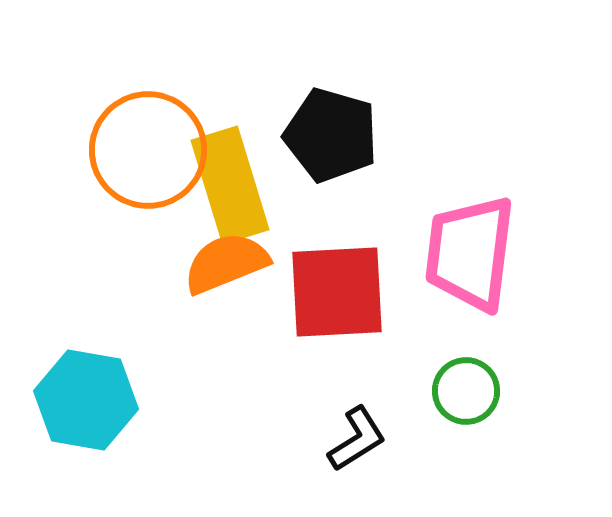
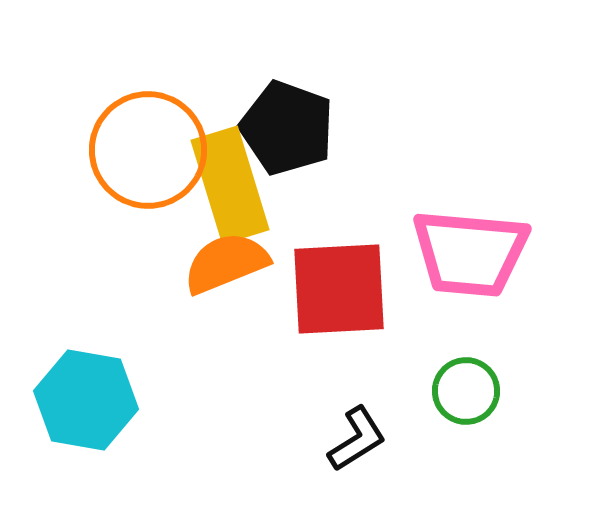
black pentagon: moved 44 px left, 7 px up; rotated 4 degrees clockwise
pink trapezoid: rotated 92 degrees counterclockwise
red square: moved 2 px right, 3 px up
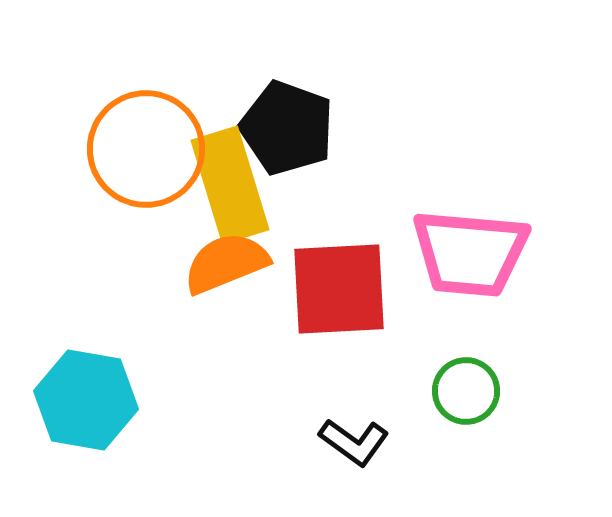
orange circle: moved 2 px left, 1 px up
black L-shape: moved 3 px left, 3 px down; rotated 68 degrees clockwise
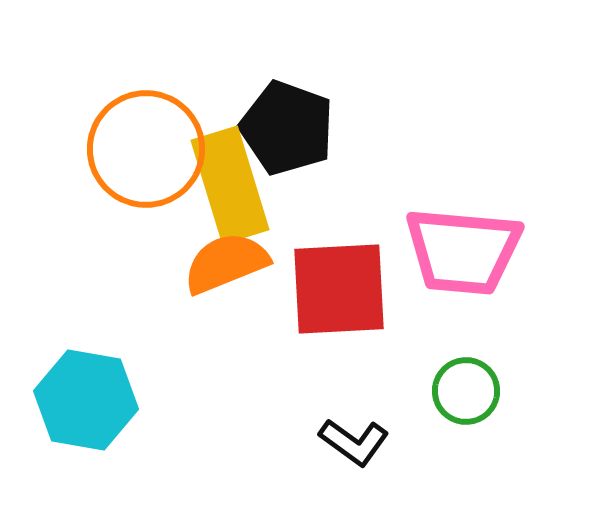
pink trapezoid: moved 7 px left, 2 px up
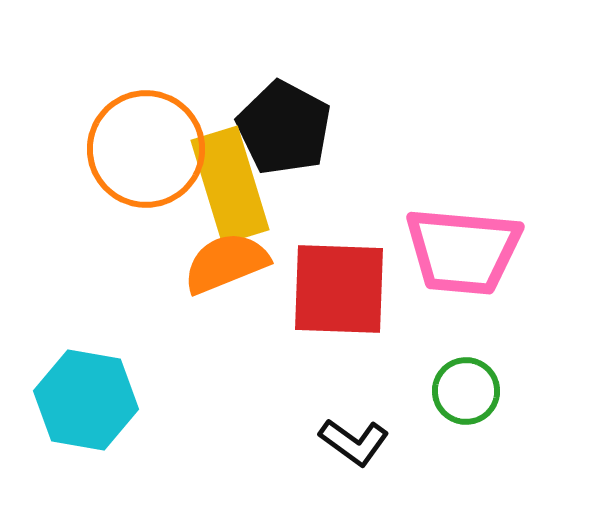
black pentagon: moved 3 px left; rotated 8 degrees clockwise
red square: rotated 5 degrees clockwise
